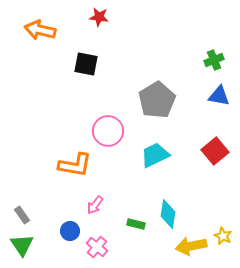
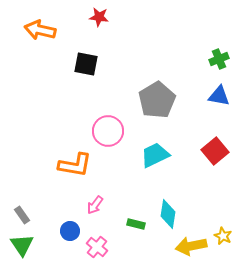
green cross: moved 5 px right, 1 px up
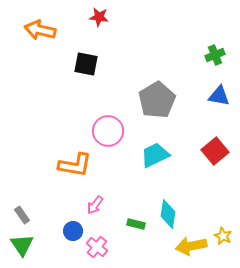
green cross: moved 4 px left, 4 px up
blue circle: moved 3 px right
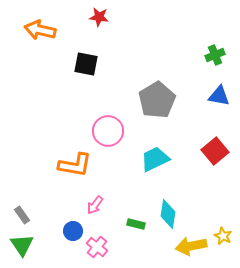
cyan trapezoid: moved 4 px down
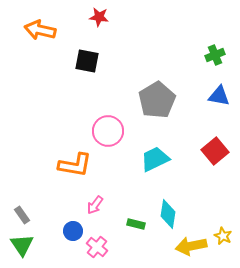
black square: moved 1 px right, 3 px up
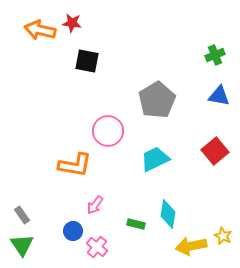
red star: moved 27 px left, 6 px down
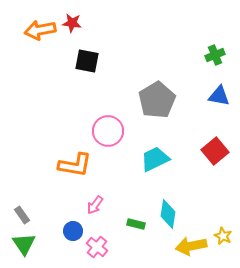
orange arrow: rotated 24 degrees counterclockwise
green triangle: moved 2 px right, 1 px up
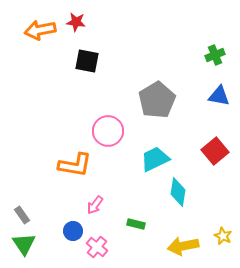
red star: moved 4 px right, 1 px up
cyan diamond: moved 10 px right, 22 px up
yellow arrow: moved 8 px left
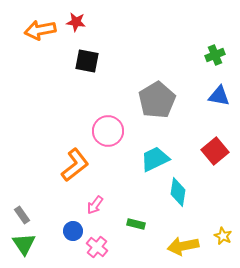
orange L-shape: rotated 48 degrees counterclockwise
